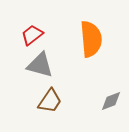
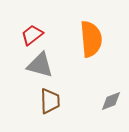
brown trapezoid: rotated 36 degrees counterclockwise
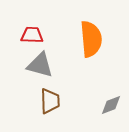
red trapezoid: rotated 40 degrees clockwise
gray diamond: moved 4 px down
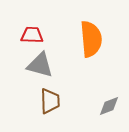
gray diamond: moved 2 px left, 1 px down
